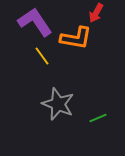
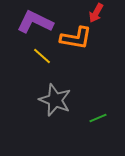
purple L-shape: rotated 30 degrees counterclockwise
yellow line: rotated 12 degrees counterclockwise
gray star: moved 3 px left, 4 px up
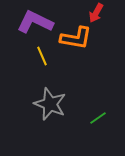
yellow line: rotated 24 degrees clockwise
gray star: moved 5 px left, 4 px down
green line: rotated 12 degrees counterclockwise
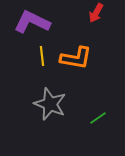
purple L-shape: moved 3 px left
orange L-shape: moved 20 px down
yellow line: rotated 18 degrees clockwise
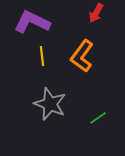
orange L-shape: moved 6 px right, 2 px up; rotated 116 degrees clockwise
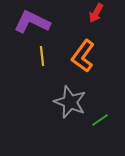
orange L-shape: moved 1 px right
gray star: moved 20 px right, 2 px up
green line: moved 2 px right, 2 px down
